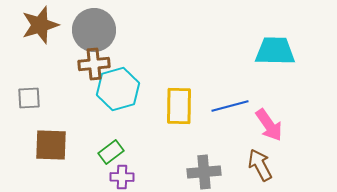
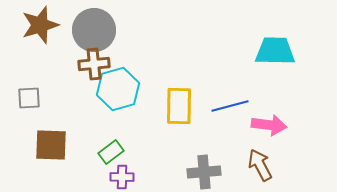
pink arrow: rotated 48 degrees counterclockwise
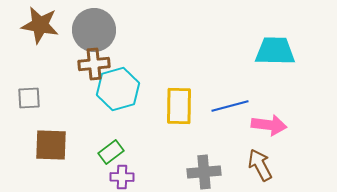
brown star: rotated 27 degrees clockwise
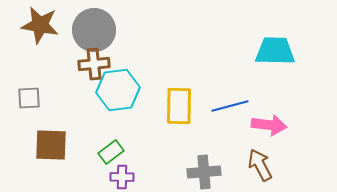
cyan hexagon: moved 1 px down; rotated 9 degrees clockwise
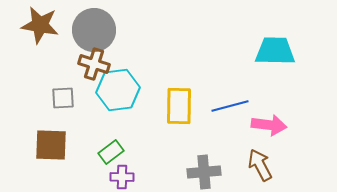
brown cross: rotated 24 degrees clockwise
gray square: moved 34 px right
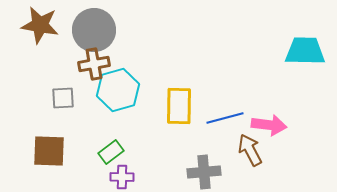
cyan trapezoid: moved 30 px right
brown cross: rotated 28 degrees counterclockwise
cyan hexagon: rotated 9 degrees counterclockwise
blue line: moved 5 px left, 12 px down
brown square: moved 2 px left, 6 px down
brown arrow: moved 10 px left, 15 px up
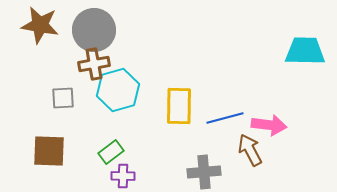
purple cross: moved 1 px right, 1 px up
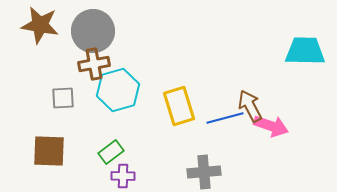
gray circle: moved 1 px left, 1 px down
yellow rectangle: rotated 18 degrees counterclockwise
pink arrow: moved 2 px right, 1 px down; rotated 12 degrees clockwise
brown arrow: moved 44 px up
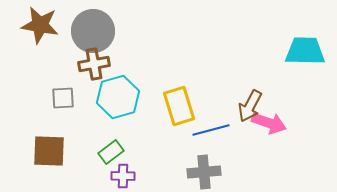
cyan hexagon: moved 7 px down
brown arrow: rotated 124 degrees counterclockwise
blue line: moved 14 px left, 12 px down
pink arrow: moved 2 px left, 3 px up
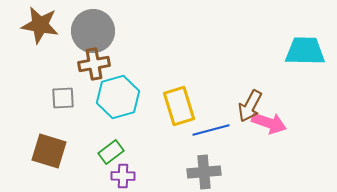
brown square: rotated 15 degrees clockwise
